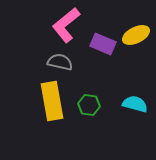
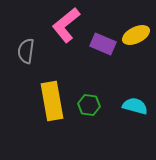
gray semicircle: moved 34 px left, 11 px up; rotated 95 degrees counterclockwise
cyan semicircle: moved 2 px down
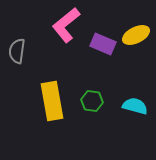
gray semicircle: moved 9 px left
green hexagon: moved 3 px right, 4 px up
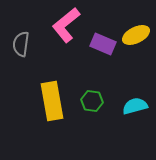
gray semicircle: moved 4 px right, 7 px up
cyan semicircle: rotated 30 degrees counterclockwise
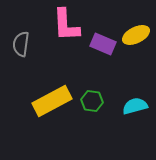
pink L-shape: rotated 54 degrees counterclockwise
yellow rectangle: rotated 72 degrees clockwise
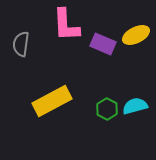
green hexagon: moved 15 px right, 8 px down; rotated 20 degrees clockwise
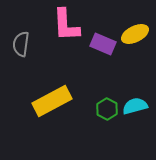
yellow ellipse: moved 1 px left, 1 px up
